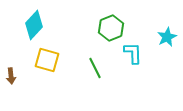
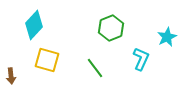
cyan L-shape: moved 8 px right, 6 px down; rotated 25 degrees clockwise
green line: rotated 10 degrees counterclockwise
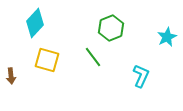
cyan diamond: moved 1 px right, 2 px up
cyan L-shape: moved 17 px down
green line: moved 2 px left, 11 px up
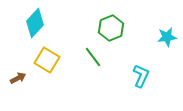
cyan star: rotated 18 degrees clockwise
yellow square: rotated 15 degrees clockwise
brown arrow: moved 7 px right, 2 px down; rotated 112 degrees counterclockwise
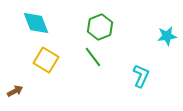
cyan diamond: moved 1 px right; rotated 64 degrees counterclockwise
green hexagon: moved 11 px left, 1 px up
cyan star: moved 1 px up
yellow square: moved 1 px left
brown arrow: moved 3 px left, 13 px down
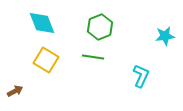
cyan diamond: moved 6 px right
cyan star: moved 2 px left
green line: rotated 45 degrees counterclockwise
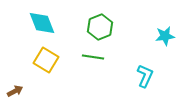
cyan L-shape: moved 4 px right
